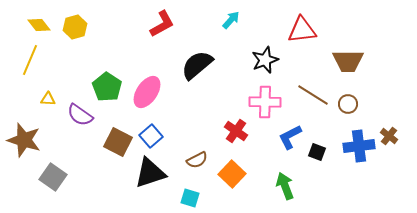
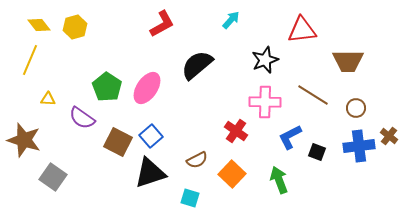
pink ellipse: moved 4 px up
brown circle: moved 8 px right, 4 px down
purple semicircle: moved 2 px right, 3 px down
green arrow: moved 6 px left, 6 px up
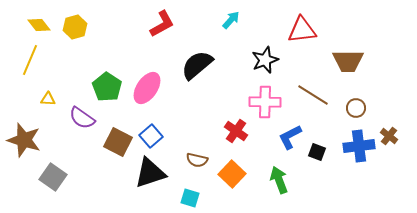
brown semicircle: rotated 40 degrees clockwise
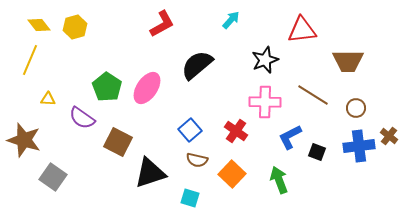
blue square: moved 39 px right, 6 px up
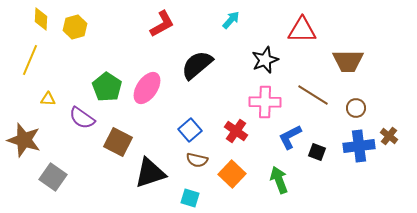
yellow diamond: moved 2 px right, 6 px up; rotated 40 degrees clockwise
red triangle: rotated 8 degrees clockwise
